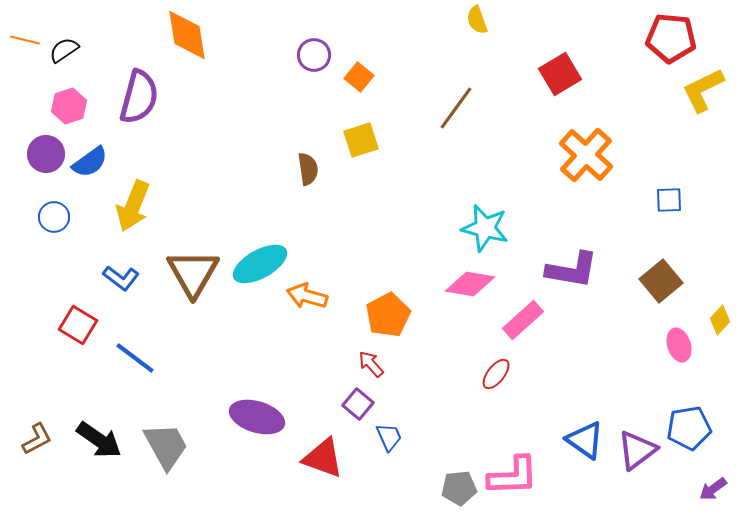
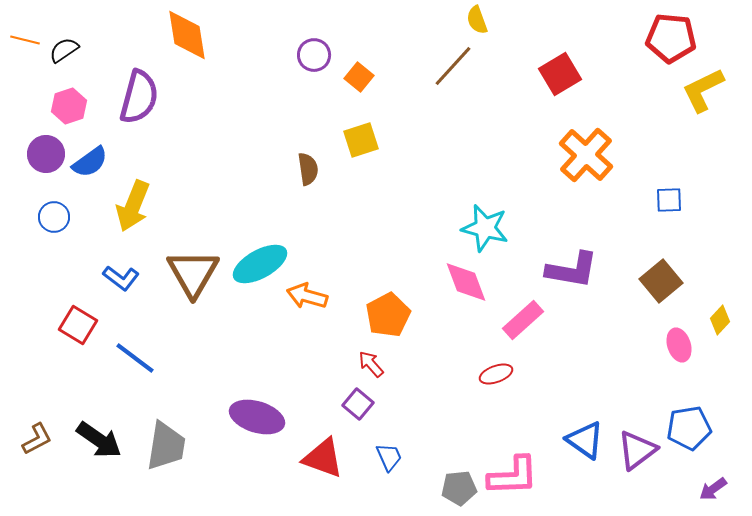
brown line at (456, 108): moved 3 px left, 42 px up; rotated 6 degrees clockwise
pink diamond at (470, 284): moved 4 px left, 2 px up; rotated 60 degrees clockwise
red ellipse at (496, 374): rotated 32 degrees clockwise
blue trapezoid at (389, 437): moved 20 px down
gray trapezoid at (166, 446): rotated 38 degrees clockwise
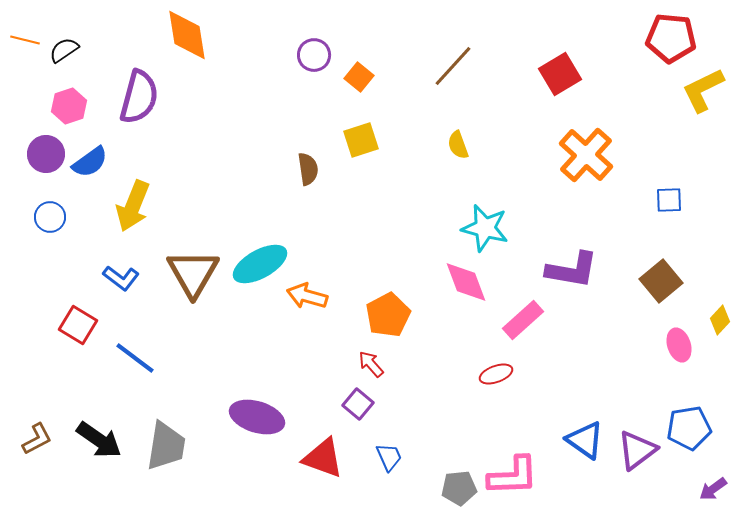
yellow semicircle at (477, 20): moved 19 px left, 125 px down
blue circle at (54, 217): moved 4 px left
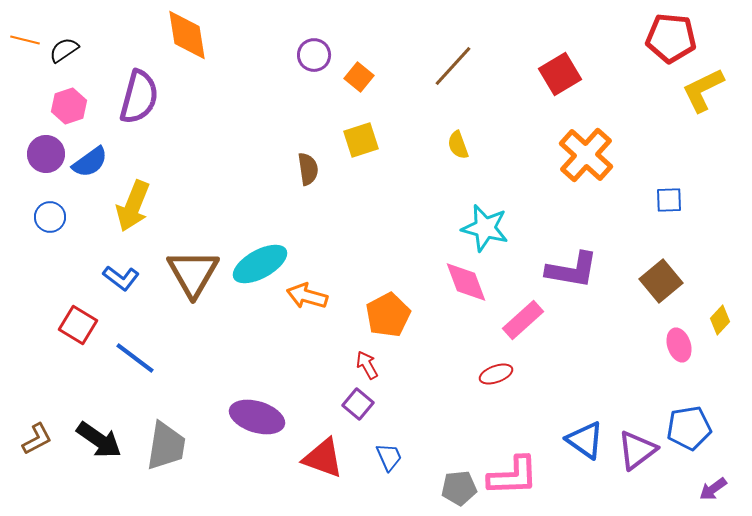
red arrow at (371, 364): moved 4 px left, 1 px down; rotated 12 degrees clockwise
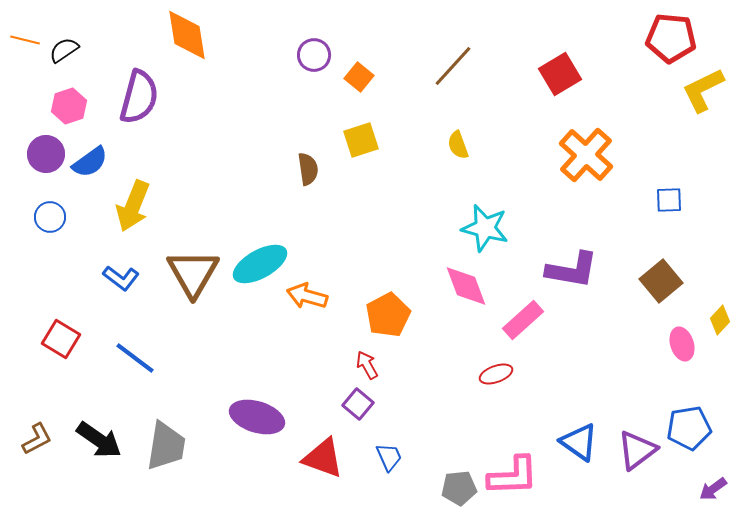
pink diamond at (466, 282): moved 4 px down
red square at (78, 325): moved 17 px left, 14 px down
pink ellipse at (679, 345): moved 3 px right, 1 px up
blue triangle at (585, 440): moved 6 px left, 2 px down
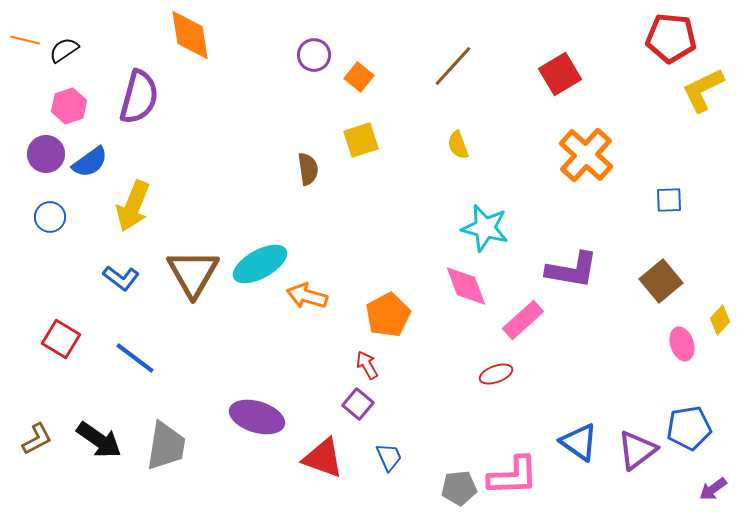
orange diamond at (187, 35): moved 3 px right
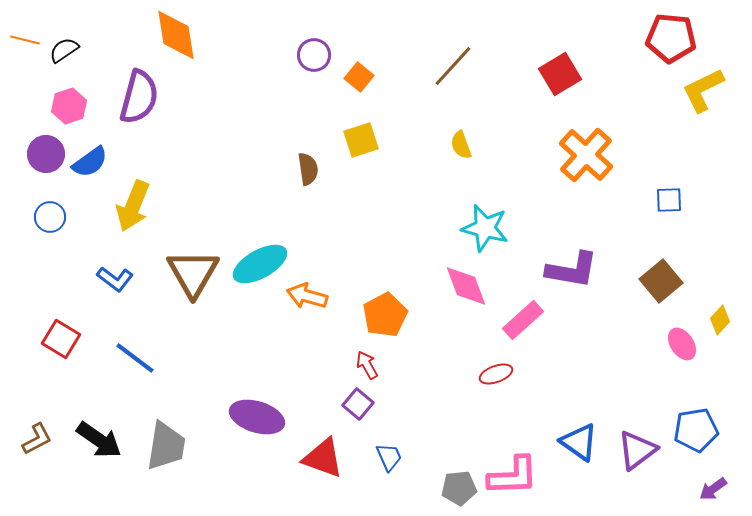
orange diamond at (190, 35): moved 14 px left
yellow semicircle at (458, 145): moved 3 px right
blue L-shape at (121, 278): moved 6 px left, 1 px down
orange pentagon at (388, 315): moved 3 px left
pink ellipse at (682, 344): rotated 16 degrees counterclockwise
blue pentagon at (689, 428): moved 7 px right, 2 px down
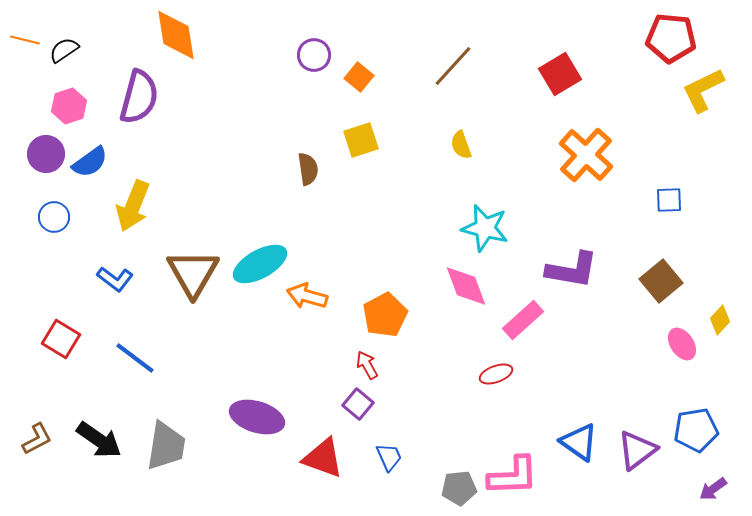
blue circle at (50, 217): moved 4 px right
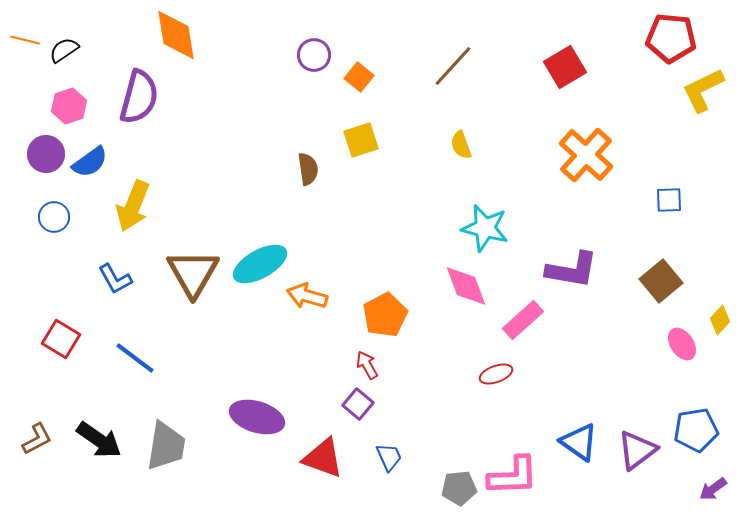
red square at (560, 74): moved 5 px right, 7 px up
blue L-shape at (115, 279): rotated 24 degrees clockwise
